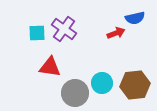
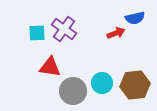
gray circle: moved 2 px left, 2 px up
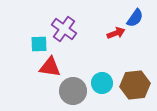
blue semicircle: rotated 42 degrees counterclockwise
cyan square: moved 2 px right, 11 px down
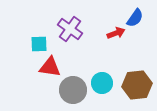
purple cross: moved 6 px right
brown hexagon: moved 2 px right
gray circle: moved 1 px up
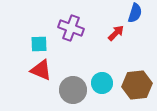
blue semicircle: moved 5 px up; rotated 18 degrees counterclockwise
purple cross: moved 1 px right, 1 px up; rotated 15 degrees counterclockwise
red arrow: rotated 24 degrees counterclockwise
red triangle: moved 9 px left, 3 px down; rotated 15 degrees clockwise
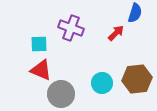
brown hexagon: moved 6 px up
gray circle: moved 12 px left, 4 px down
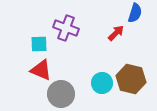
purple cross: moved 5 px left
brown hexagon: moved 6 px left; rotated 20 degrees clockwise
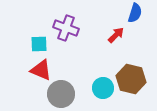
red arrow: moved 2 px down
cyan circle: moved 1 px right, 5 px down
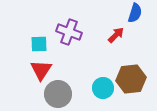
purple cross: moved 3 px right, 4 px down
red triangle: rotated 40 degrees clockwise
brown hexagon: rotated 20 degrees counterclockwise
gray circle: moved 3 px left
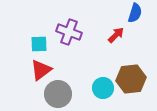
red triangle: rotated 20 degrees clockwise
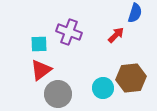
brown hexagon: moved 1 px up
